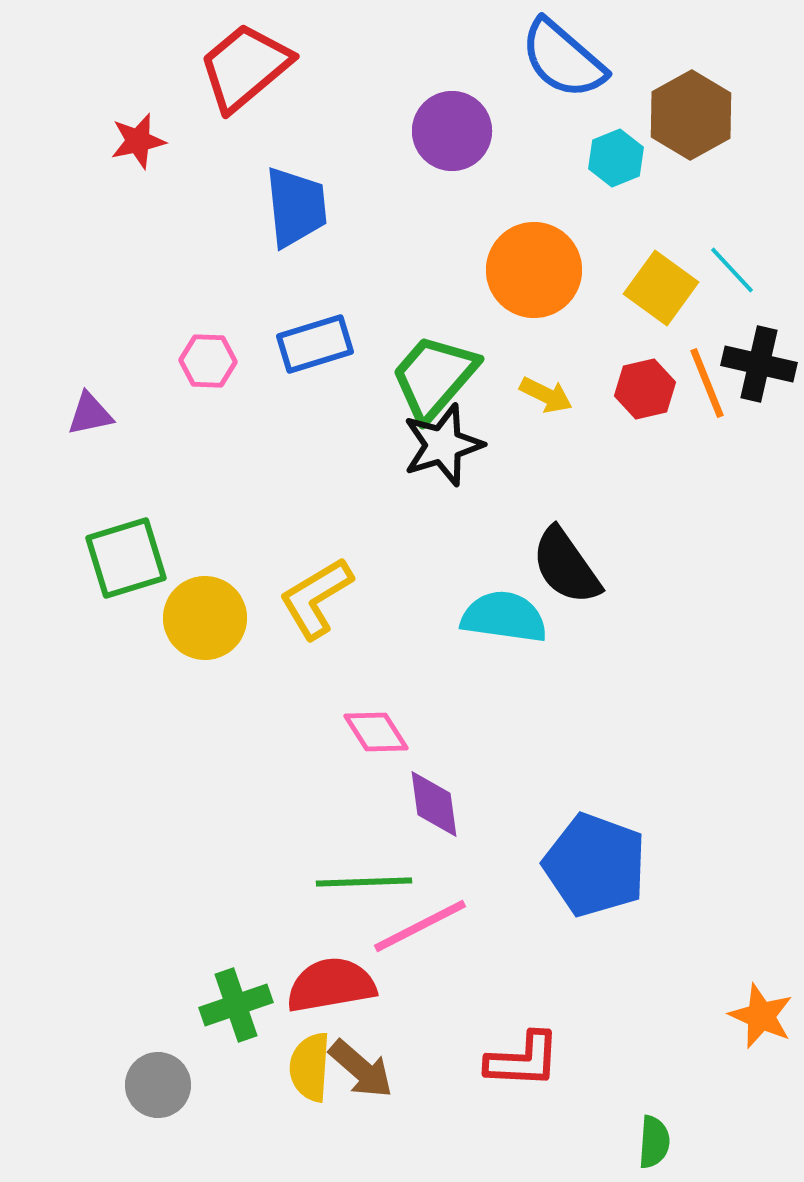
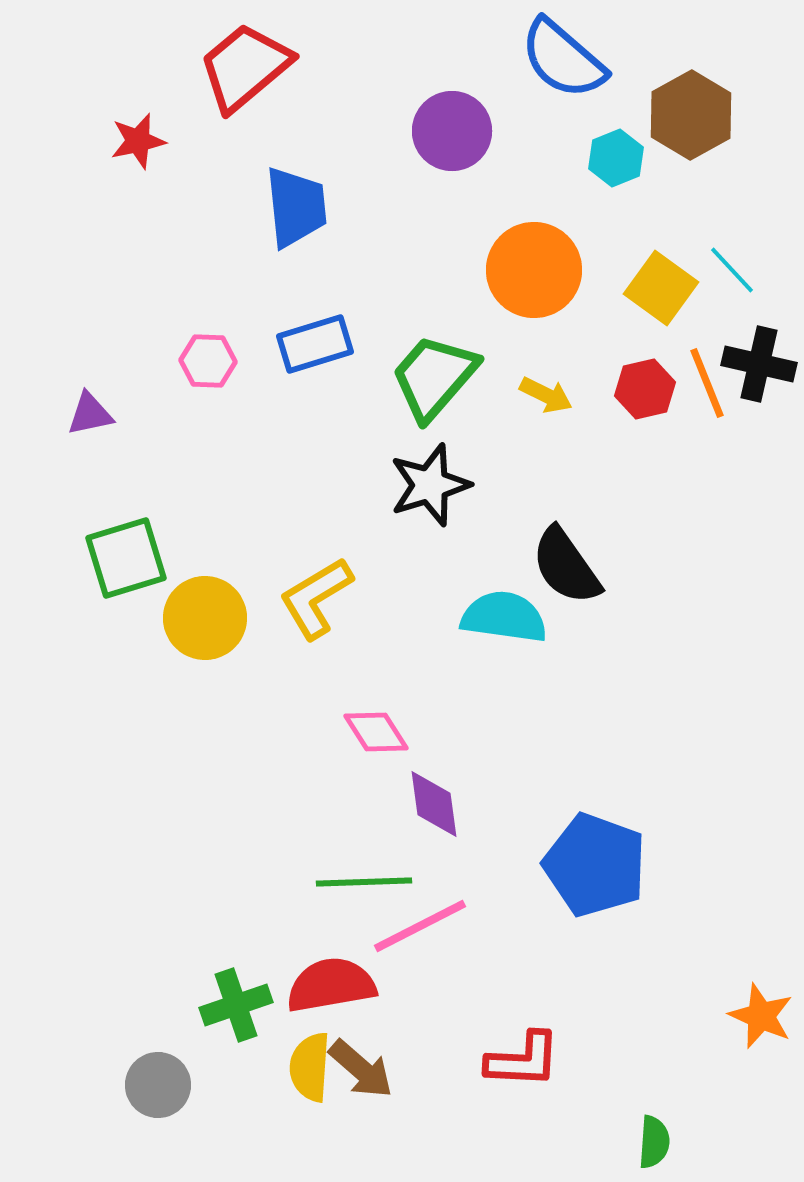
black star: moved 13 px left, 40 px down
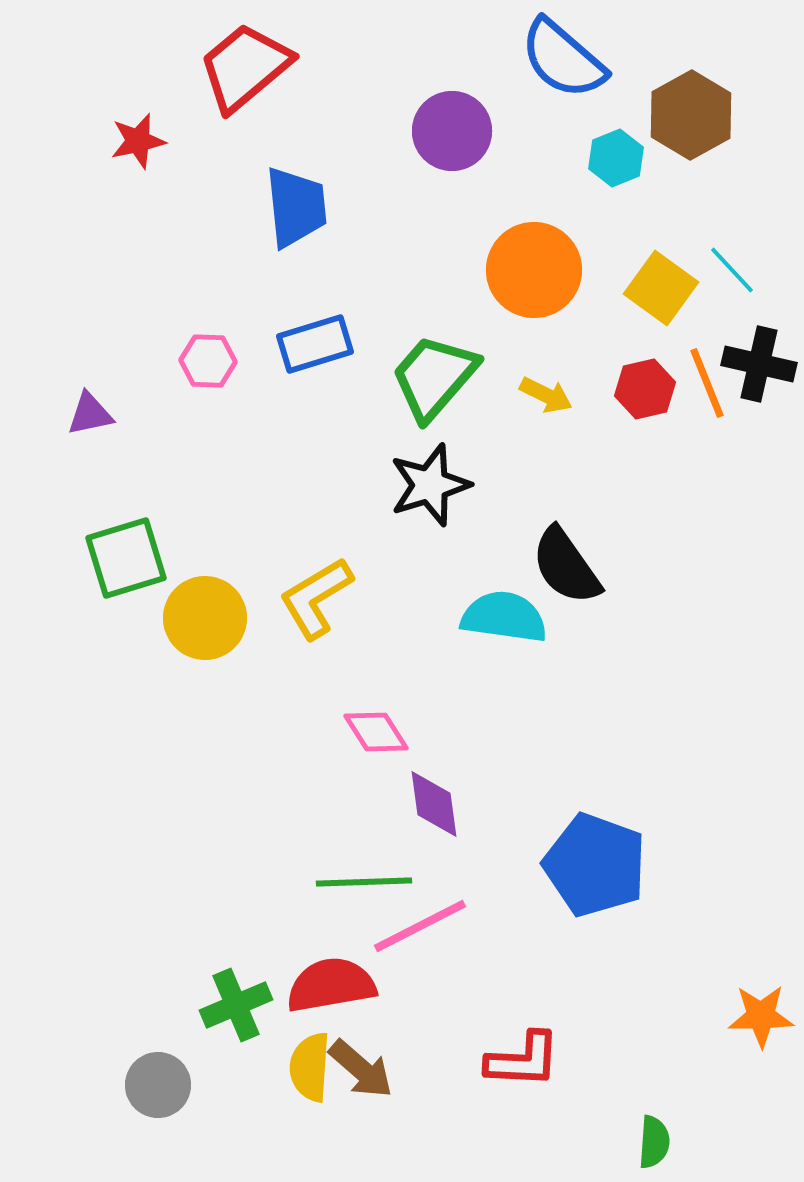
green cross: rotated 4 degrees counterclockwise
orange star: rotated 24 degrees counterclockwise
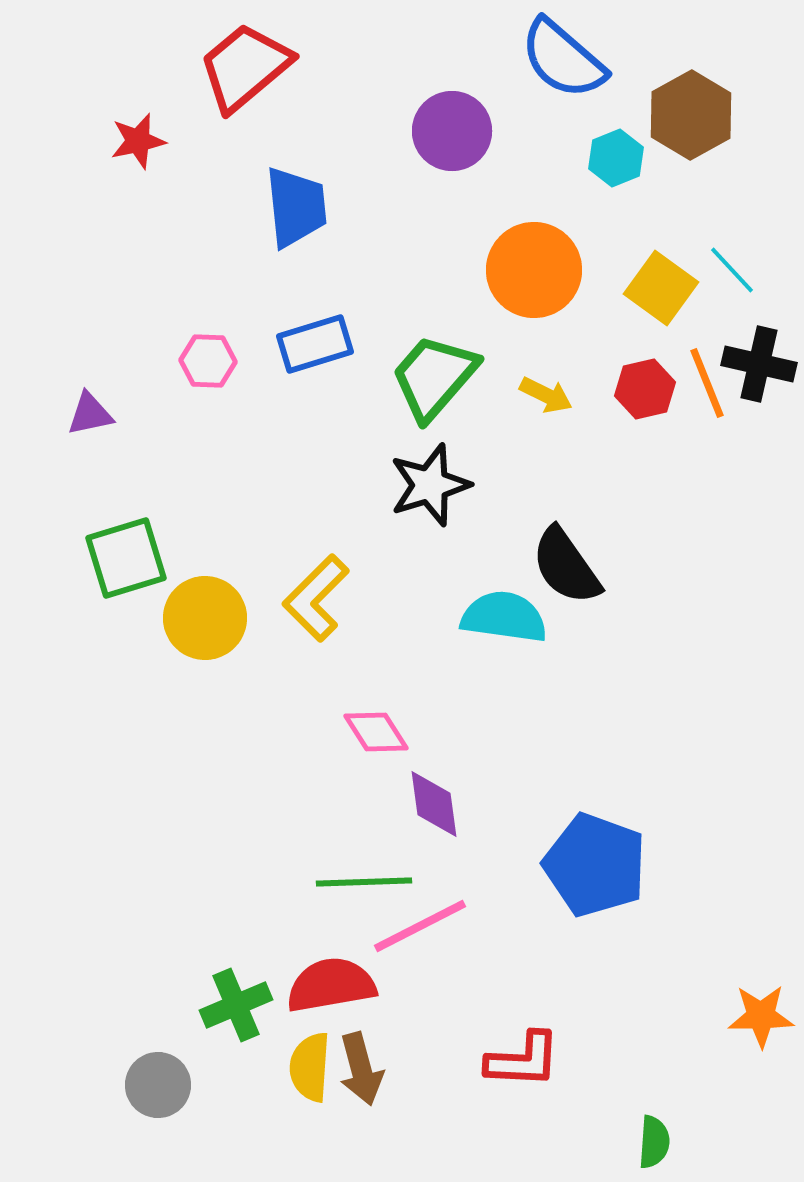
yellow L-shape: rotated 14 degrees counterclockwise
brown arrow: rotated 34 degrees clockwise
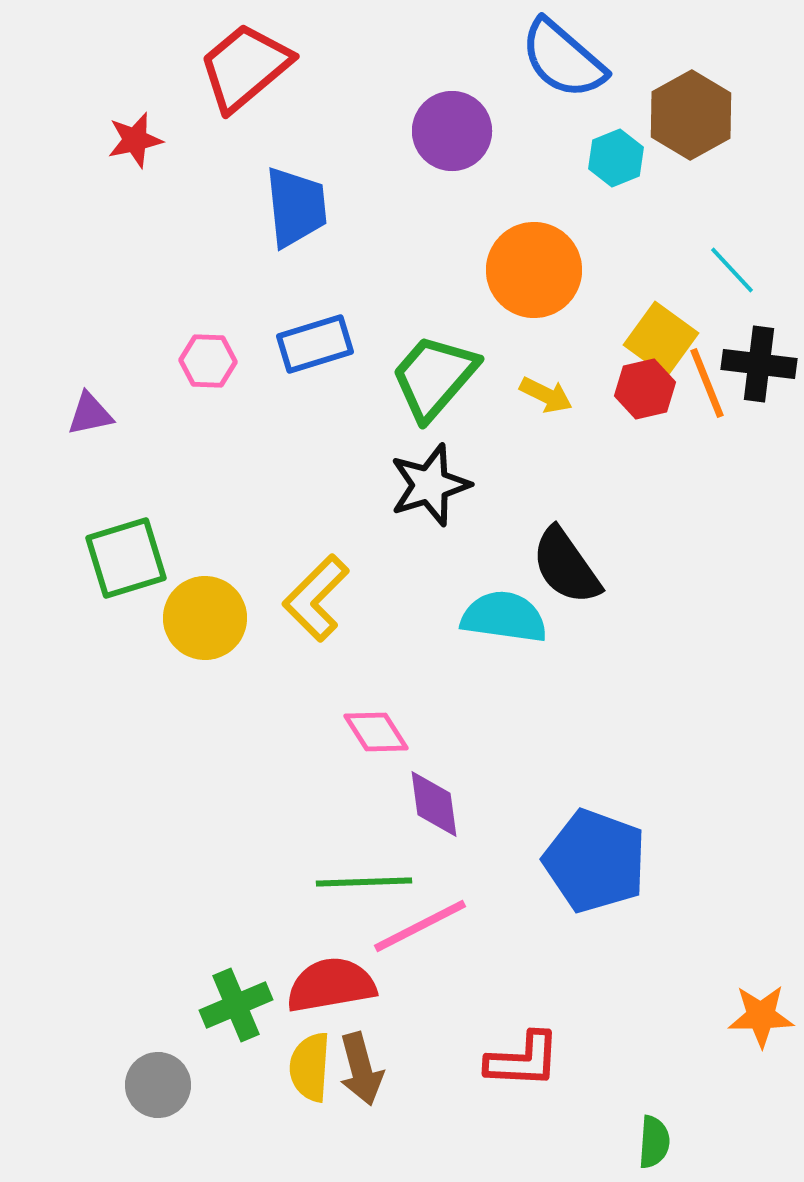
red star: moved 3 px left, 1 px up
yellow square: moved 51 px down
black cross: rotated 6 degrees counterclockwise
blue pentagon: moved 4 px up
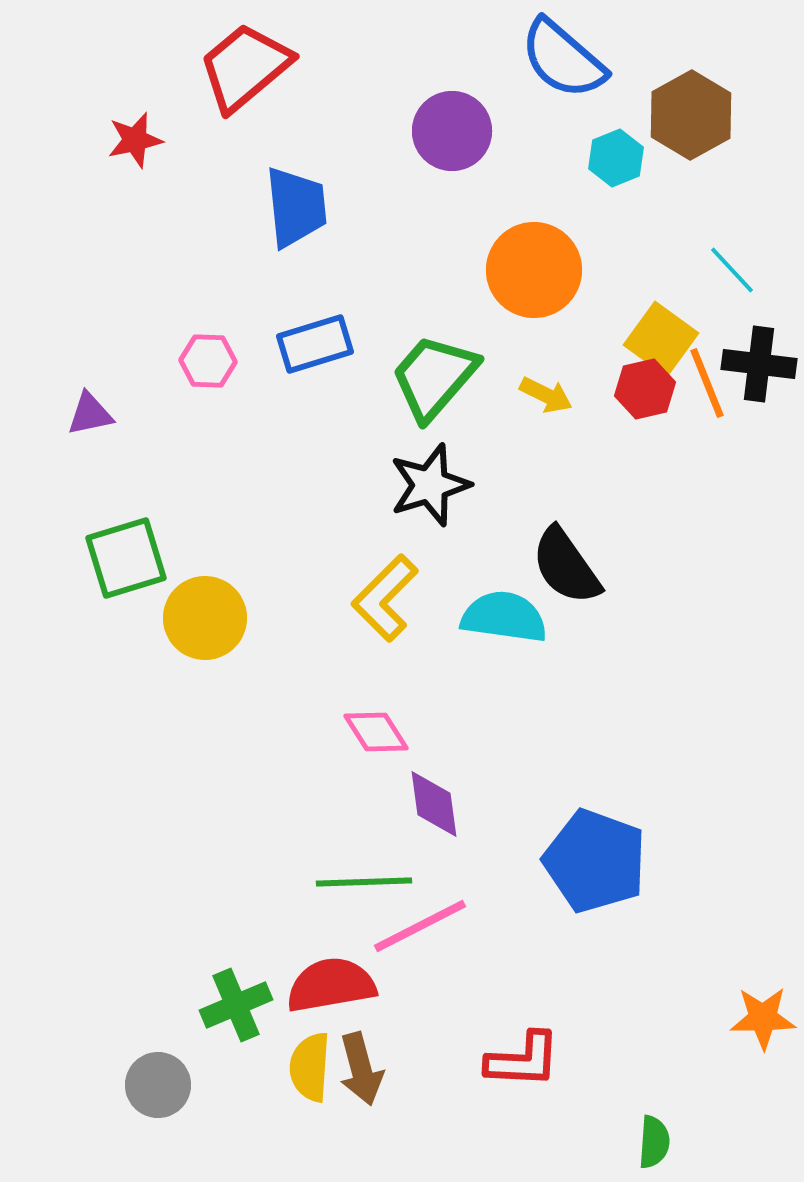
yellow L-shape: moved 69 px right
orange star: moved 2 px right, 2 px down
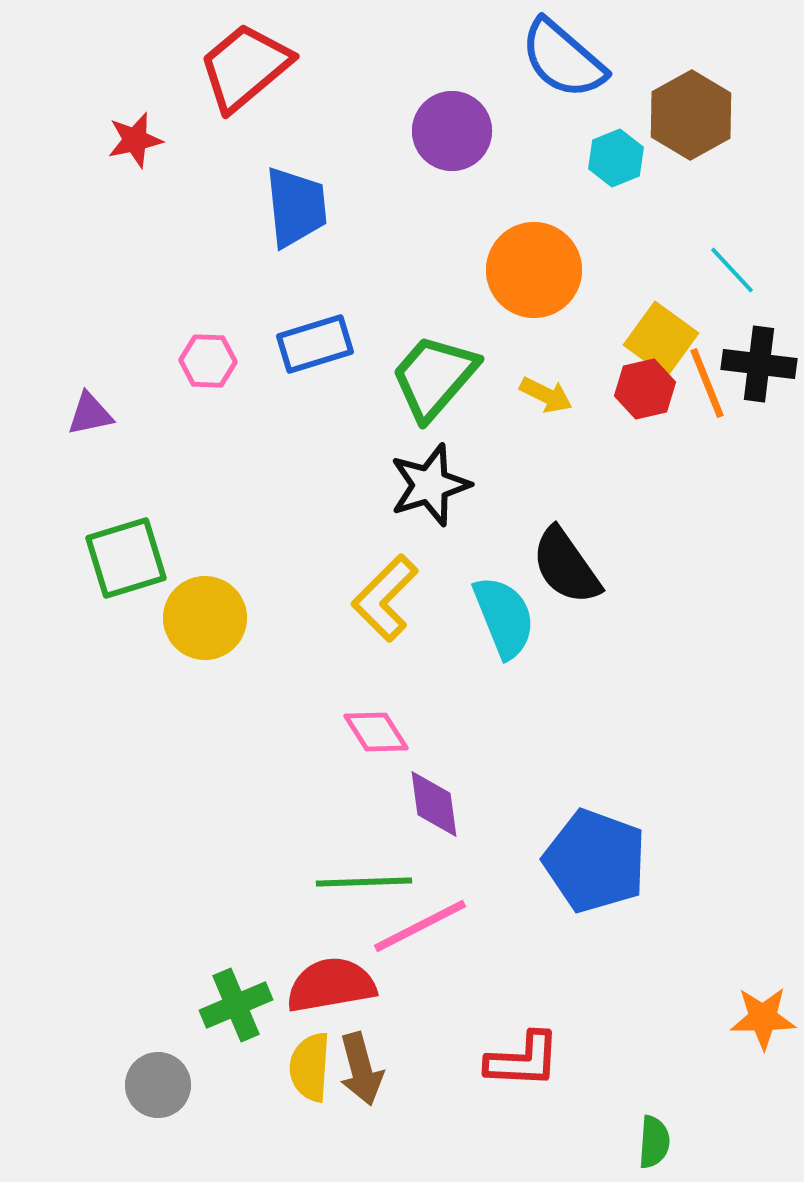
cyan semicircle: rotated 60 degrees clockwise
